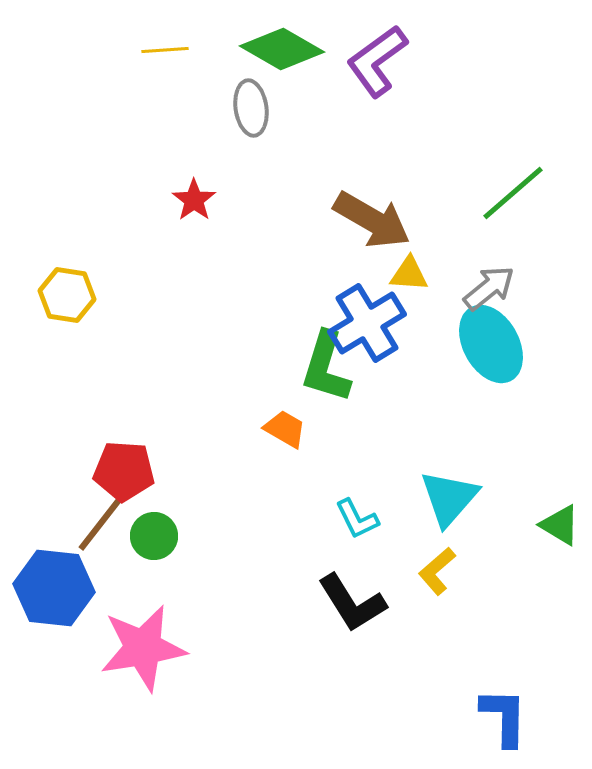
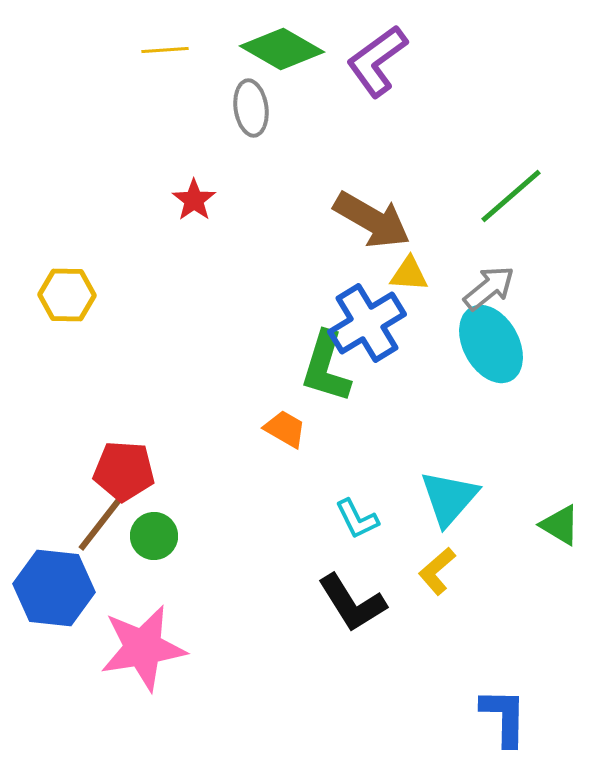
green line: moved 2 px left, 3 px down
yellow hexagon: rotated 8 degrees counterclockwise
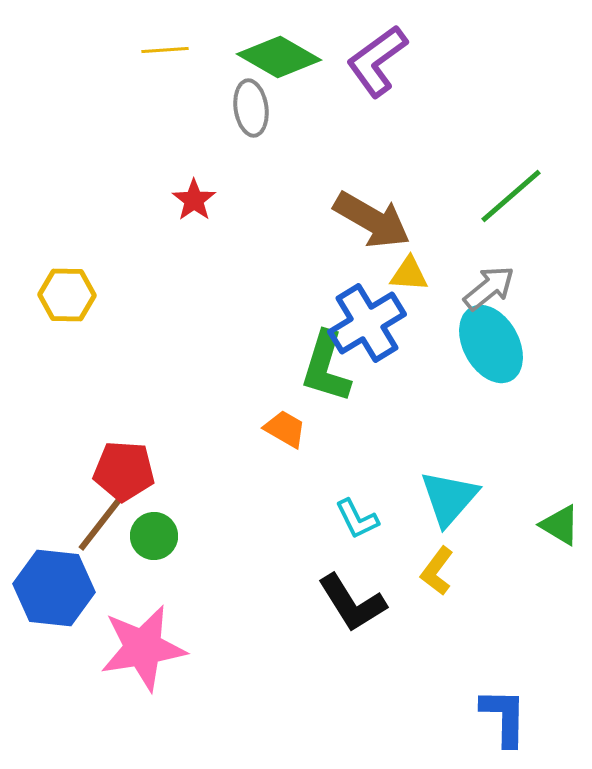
green diamond: moved 3 px left, 8 px down
yellow L-shape: rotated 12 degrees counterclockwise
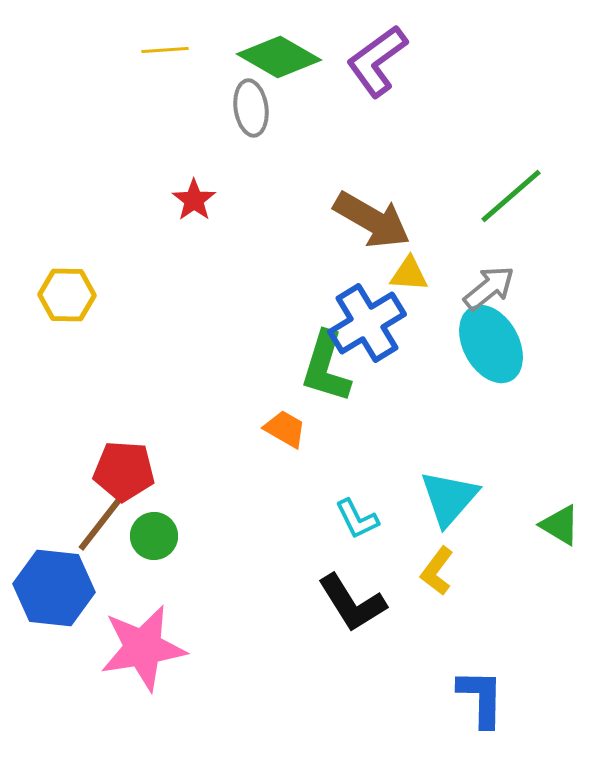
blue L-shape: moved 23 px left, 19 px up
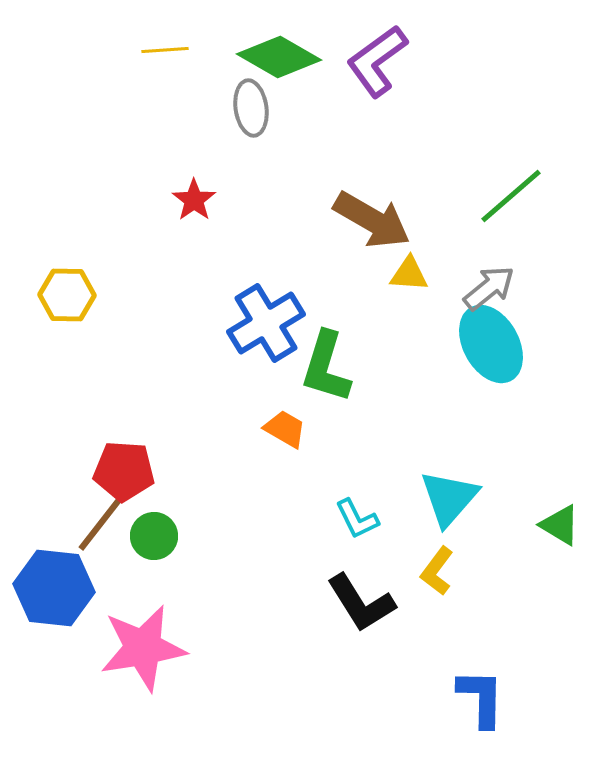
blue cross: moved 101 px left
black L-shape: moved 9 px right
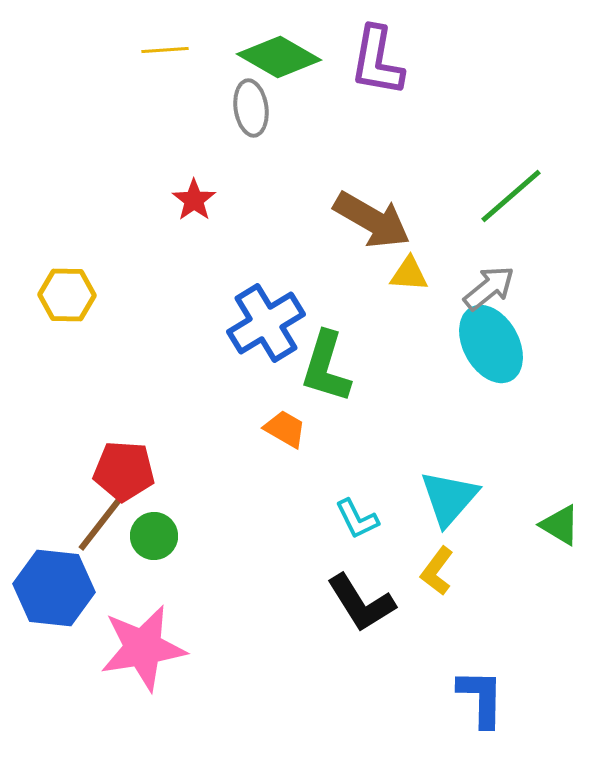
purple L-shape: rotated 44 degrees counterclockwise
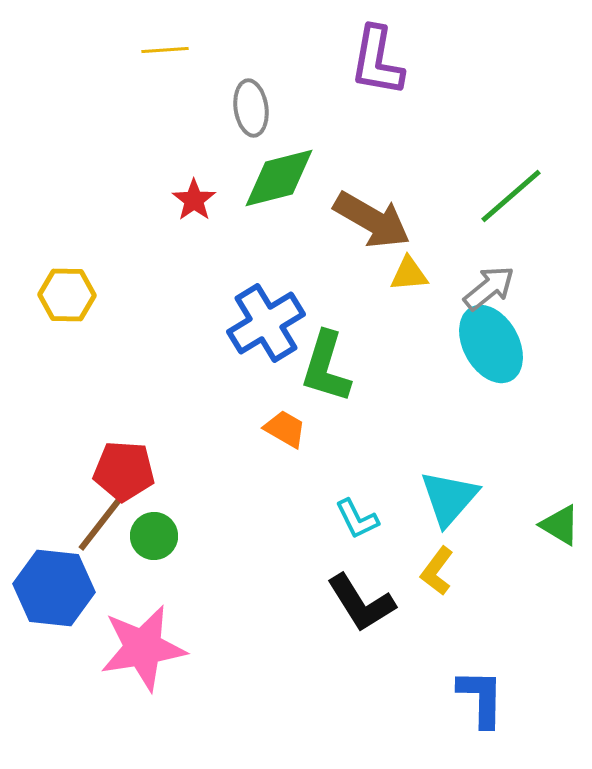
green diamond: moved 121 px down; rotated 44 degrees counterclockwise
yellow triangle: rotated 9 degrees counterclockwise
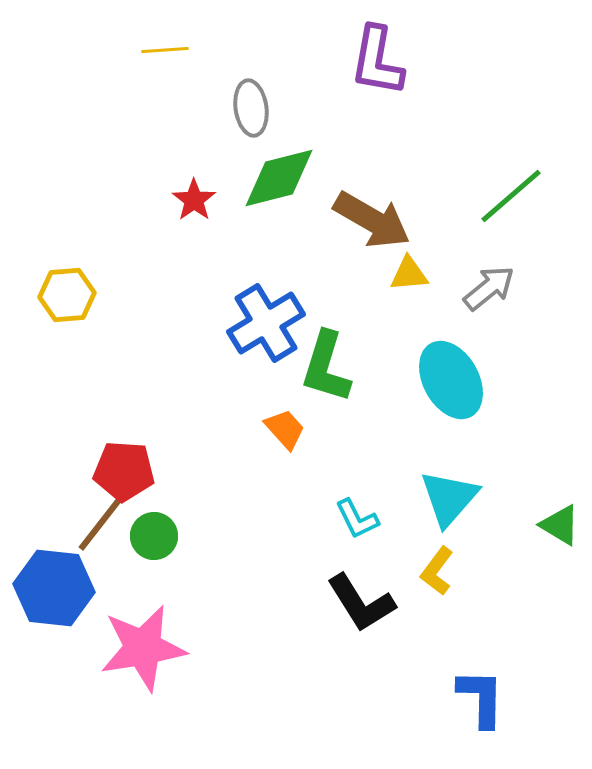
yellow hexagon: rotated 6 degrees counterclockwise
cyan ellipse: moved 40 px left, 36 px down
orange trapezoid: rotated 18 degrees clockwise
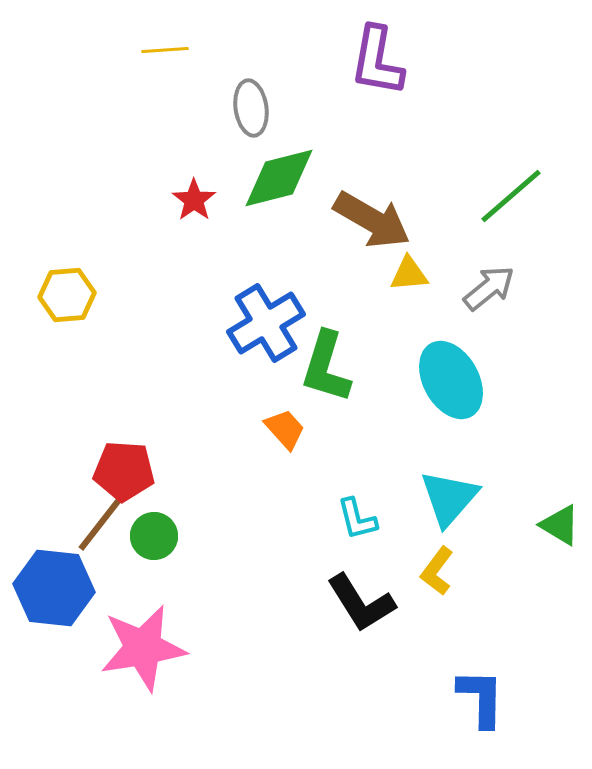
cyan L-shape: rotated 12 degrees clockwise
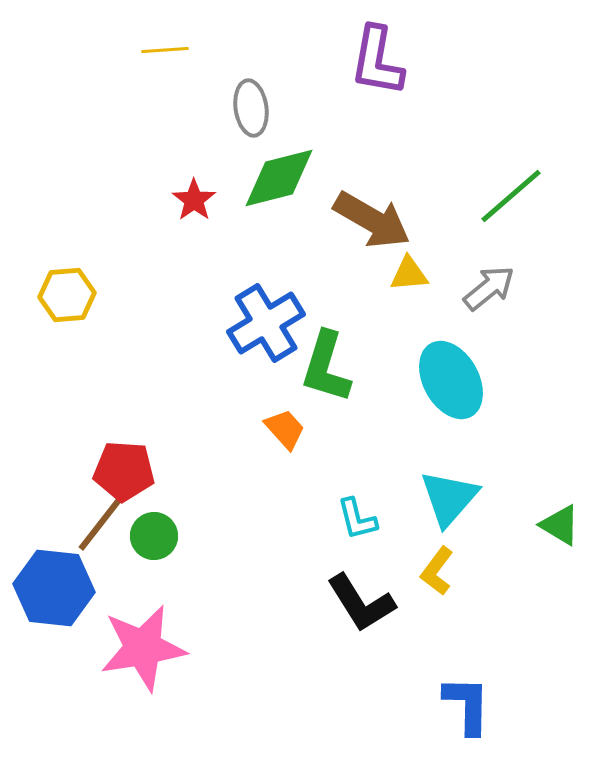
blue L-shape: moved 14 px left, 7 px down
